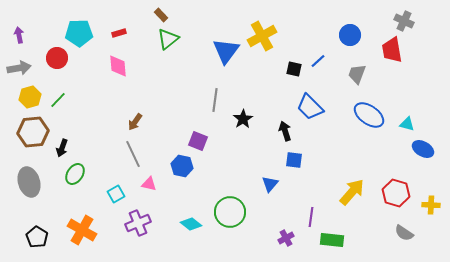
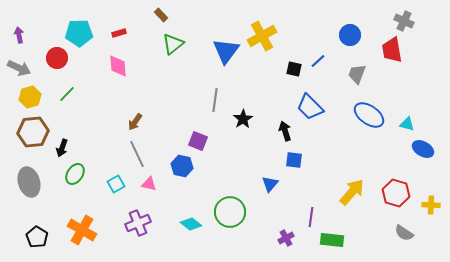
green triangle at (168, 39): moved 5 px right, 5 px down
gray arrow at (19, 68): rotated 35 degrees clockwise
green line at (58, 100): moved 9 px right, 6 px up
gray line at (133, 154): moved 4 px right
cyan square at (116, 194): moved 10 px up
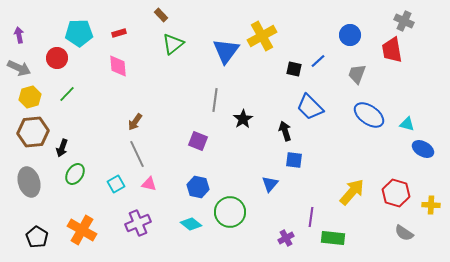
blue hexagon at (182, 166): moved 16 px right, 21 px down
green rectangle at (332, 240): moved 1 px right, 2 px up
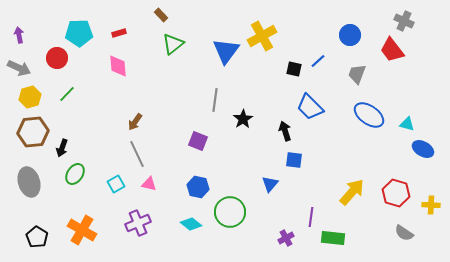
red trapezoid at (392, 50): rotated 28 degrees counterclockwise
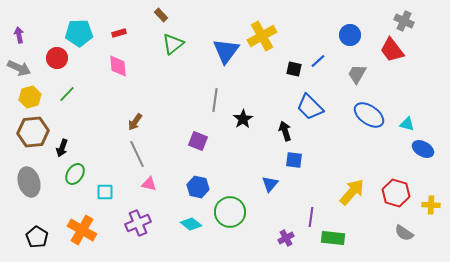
gray trapezoid at (357, 74): rotated 10 degrees clockwise
cyan square at (116, 184): moved 11 px left, 8 px down; rotated 30 degrees clockwise
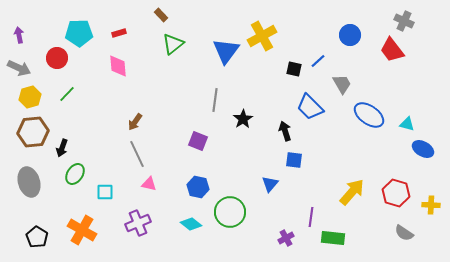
gray trapezoid at (357, 74): moved 15 px left, 10 px down; rotated 120 degrees clockwise
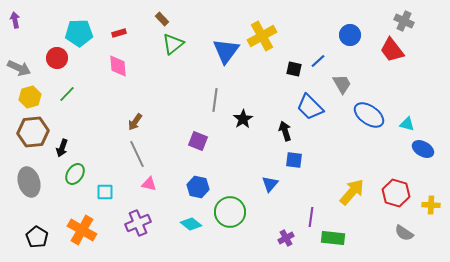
brown rectangle at (161, 15): moved 1 px right, 4 px down
purple arrow at (19, 35): moved 4 px left, 15 px up
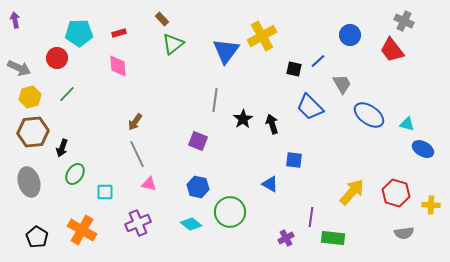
black arrow at (285, 131): moved 13 px left, 7 px up
blue triangle at (270, 184): rotated 42 degrees counterclockwise
gray semicircle at (404, 233): rotated 42 degrees counterclockwise
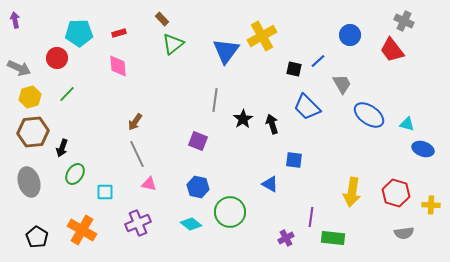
blue trapezoid at (310, 107): moved 3 px left
blue ellipse at (423, 149): rotated 10 degrees counterclockwise
yellow arrow at (352, 192): rotated 148 degrees clockwise
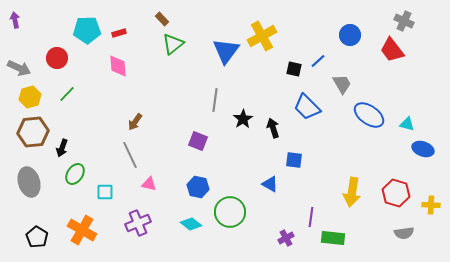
cyan pentagon at (79, 33): moved 8 px right, 3 px up
black arrow at (272, 124): moved 1 px right, 4 px down
gray line at (137, 154): moved 7 px left, 1 px down
